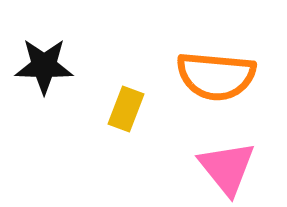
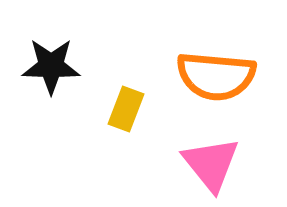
black star: moved 7 px right
pink triangle: moved 16 px left, 4 px up
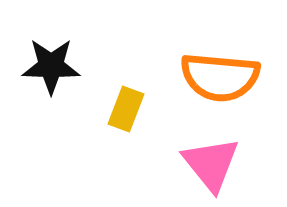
orange semicircle: moved 4 px right, 1 px down
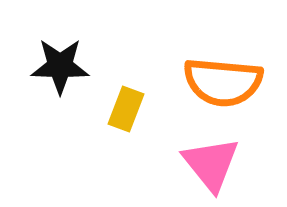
black star: moved 9 px right
orange semicircle: moved 3 px right, 5 px down
